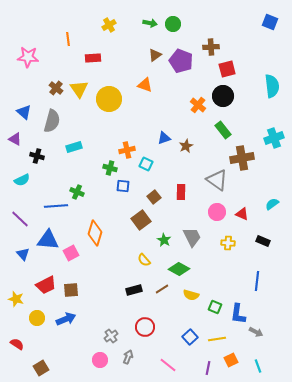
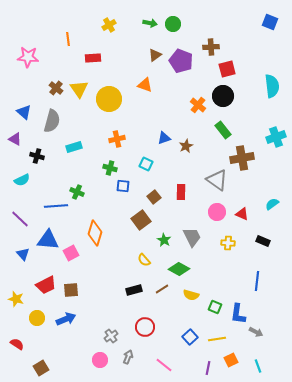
cyan cross at (274, 138): moved 2 px right, 1 px up
orange cross at (127, 150): moved 10 px left, 11 px up
pink line at (168, 365): moved 4 px left
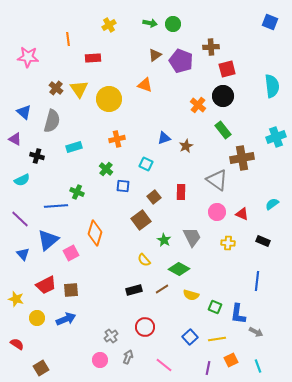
green cross at (110, 168): moved 4 px left, 1 px down; rotated 24 degrees clockwise
blue triangle at (48, 240): rotated 45 degrees counterclockwise
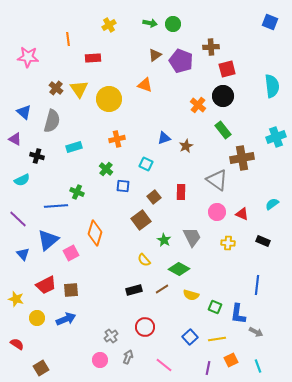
purple line at (20, 219): moved 2 px left
blue line at (257, 281): moved 4 px down
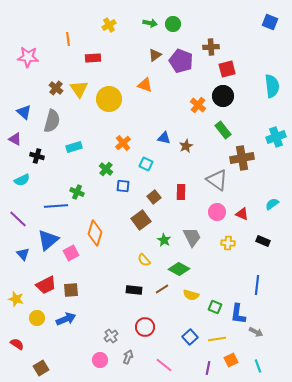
blue triangle at (164, 138): rotated 32 degrees clockwise
orange cross at (117, 139): moved 6 px right, 4 px down; rotated 28 degrees counterclockwise
black rectangle at (134, 290): rotated 21 degrees clockwise
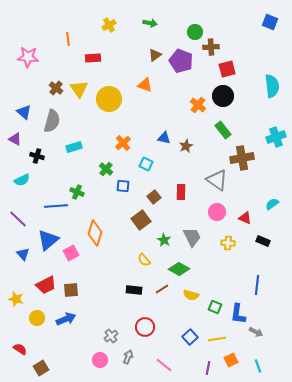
green circle at (173, 24): moved 22 px right, 8 px down
red triangle at (242, 214): moved 3 px right, 4 px down
red semicircle at (17, 344): moved 3 px right, 5 px down
